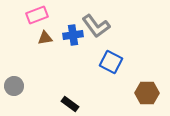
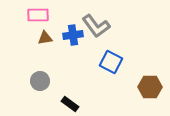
pink rectangle: moved 1 px right; rotated 20 degrees clockwise
gray circle: moved 26 px right, 5 px up
brown hexagon: moved 3 px right, 6 px up
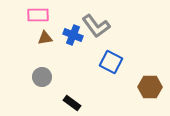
blue cross: rotated 30 degrees clockwise
gray circle: moved 2 px right, 4 px up
black rectangle: moved 2 px right, 1 px up
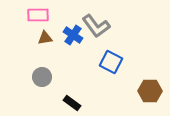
blue cross: rotated 12 degrees clockwise
brown hexagon: moved 4 px down
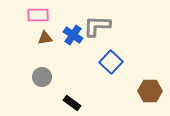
gray L-shape: moved 1 px right; rotated 128 degrees clockwise
blue square: rotated 15 degrees clockwise
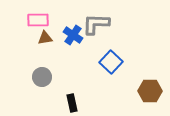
pink rectangle: moved 5 px down
gray L-shape: moved 1 px left, 2 px up
black rectangle: rotated 42 degrees clockwise
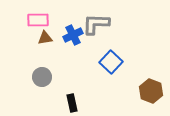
blue cross: rotated 30 degrees clockwise
brown hexagon: moved 1 px right; rotated 20 degrees clockwise
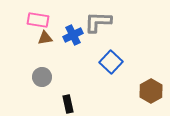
pink rectangle: rotated 10 degrees clockwise
gray L-shape: moved 2 px right, 2 px up
brown hexagon: rotated 10 degrees clockwise
black rectangle: moved 4 px left, 1 px down
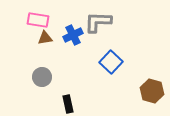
brown hexagon: moved 1 px right; rotated 15 degrees counterclockwise
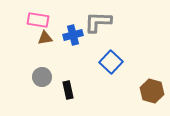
blue cross: rotated 12 degrees clockwise
black rectangle: moved 14 px up
